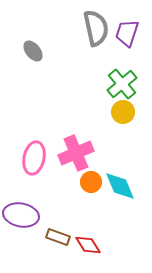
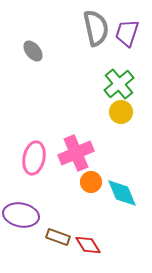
green cross: moved 3 px left
yellow circle: moved 2 px left
cyan diamond: moved 2 px right, 7 px down
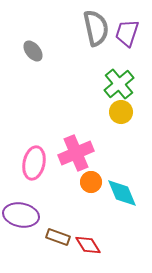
pink ellipse: moved 5 px down
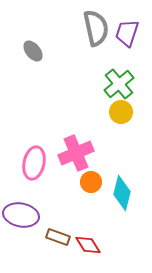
cyan diamond: rotated 36 degrees clockwise
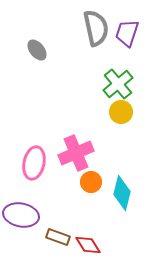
gray ellipse: moved 4 px right, 1 px up
green cross: moved 1 px left
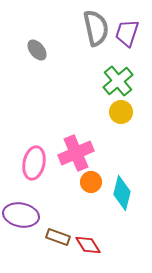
green cross: moved 3 px up
